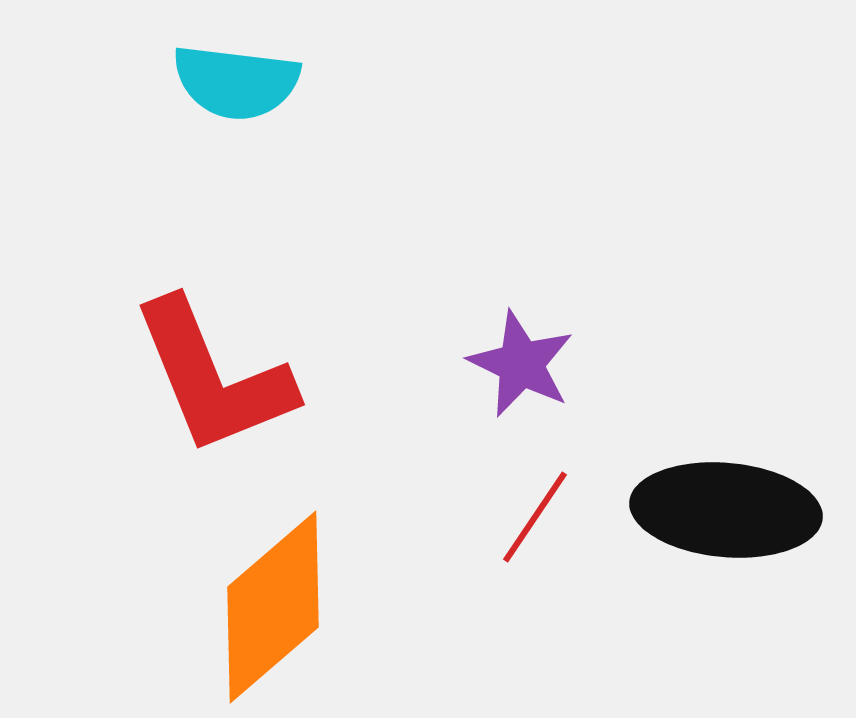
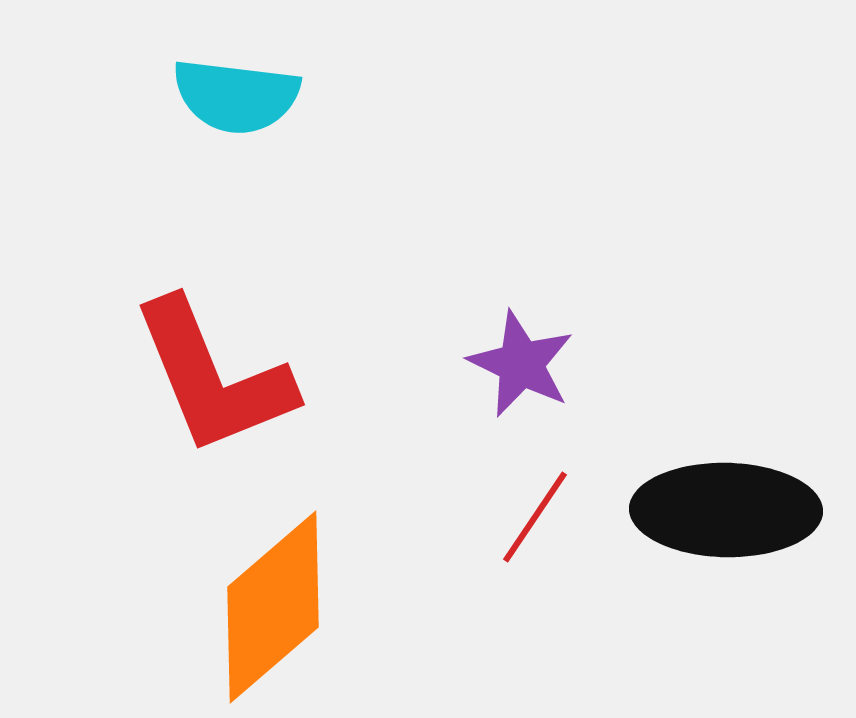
cyan semicircle: moved 14 px down
black ellipse: rotated 4 degrees counterclockwise
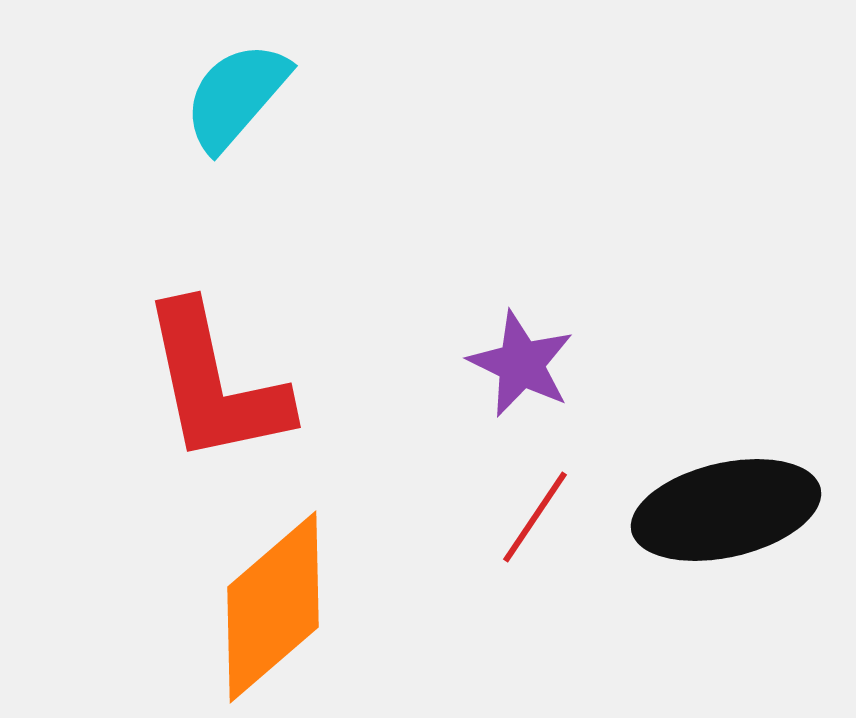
cyan semicircle: rotated 124 degrees clockwise
red L-shape: moved 2 px right, 7 px down; rotated 10 degrees clockwise
black ellipse: rotated 14 degrees counterclockwise
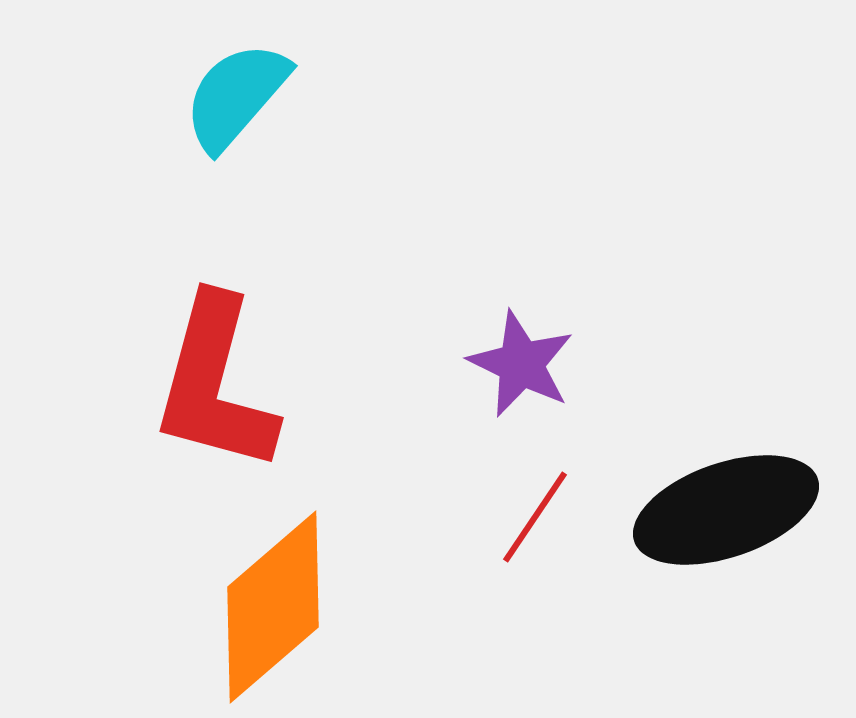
red L-shape: rotated 27 degrees clockwise
black ellipse: rotated 6 degrees counterclockwise
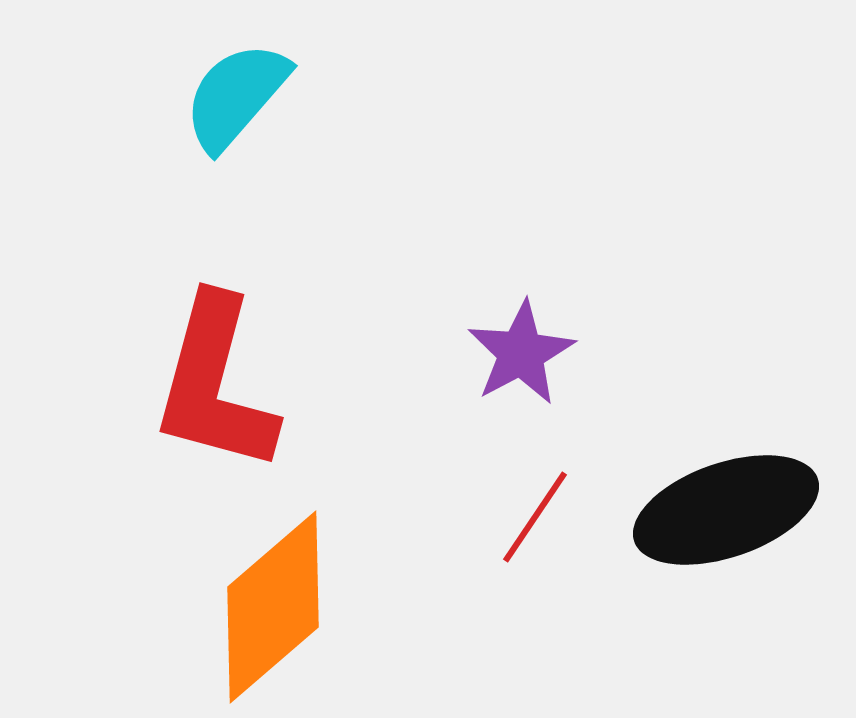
purple star: moved 11 px up; rotated 18 degrees clockwise
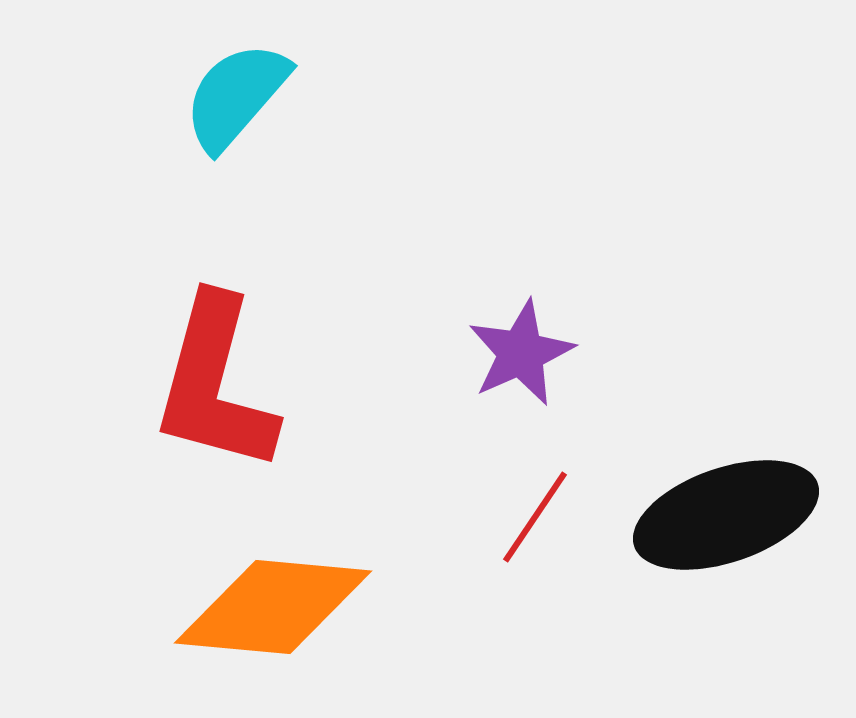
purple star: rotated 4 degrees clockwise
black ellipse: moved 5 px down
orange diamond: rotated 46 degrees clockwise
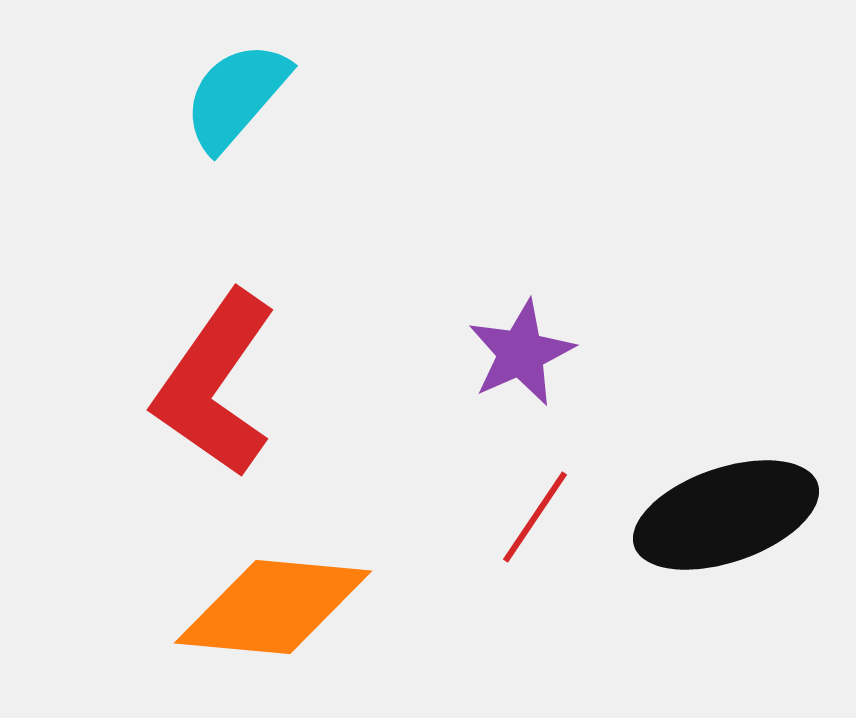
red L-shape: rotated 20 degrees clockwise
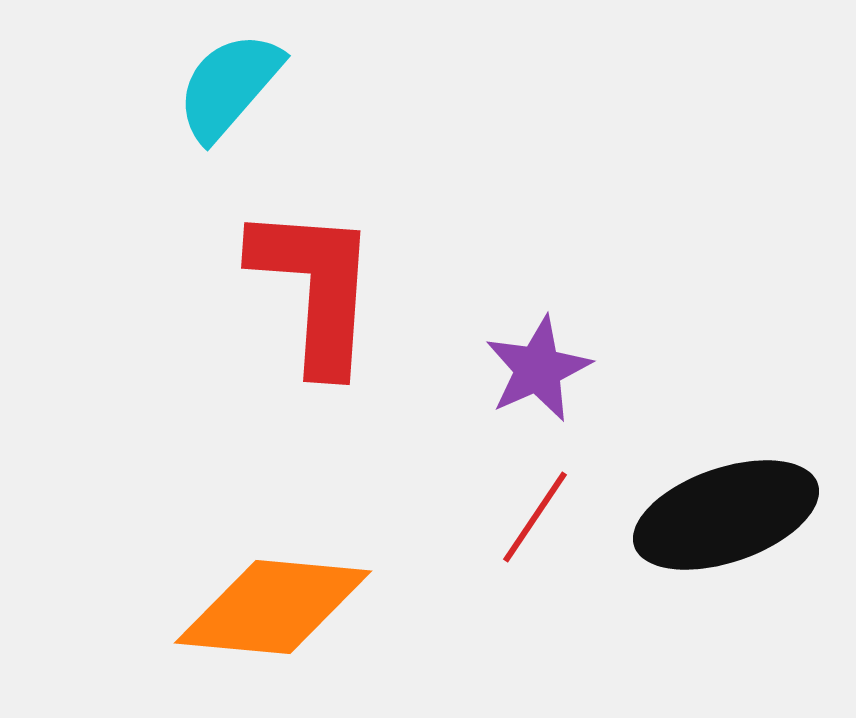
cyan semicircle: moved 7 px left, 10 px up
purple star: moved 17 px right, 16 px down
red L-shape: moved 100 px right, 96 px up; rotated 149 degrees clockwise
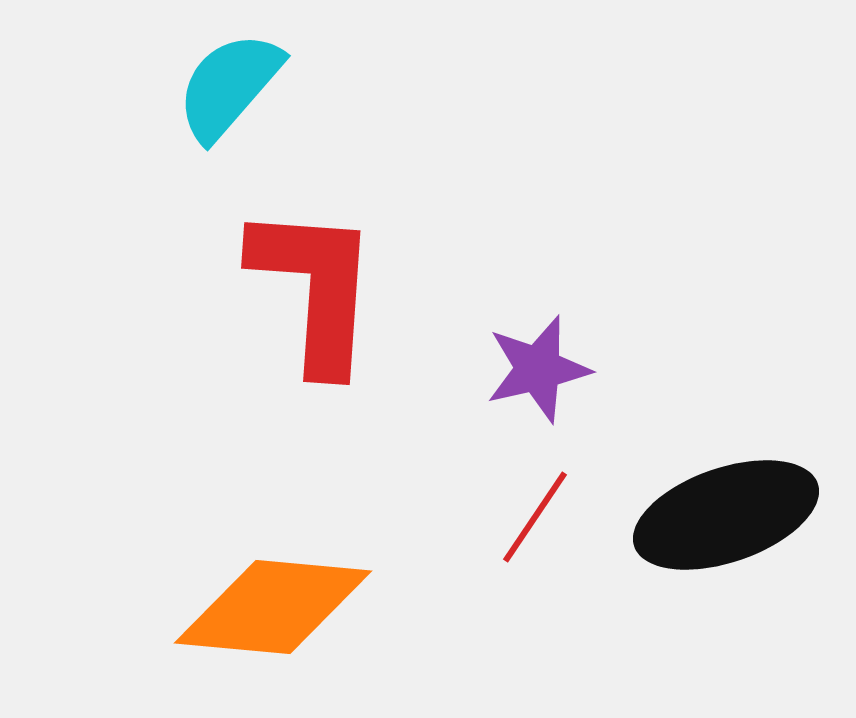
purple star: rotated 11 degrees clockwise
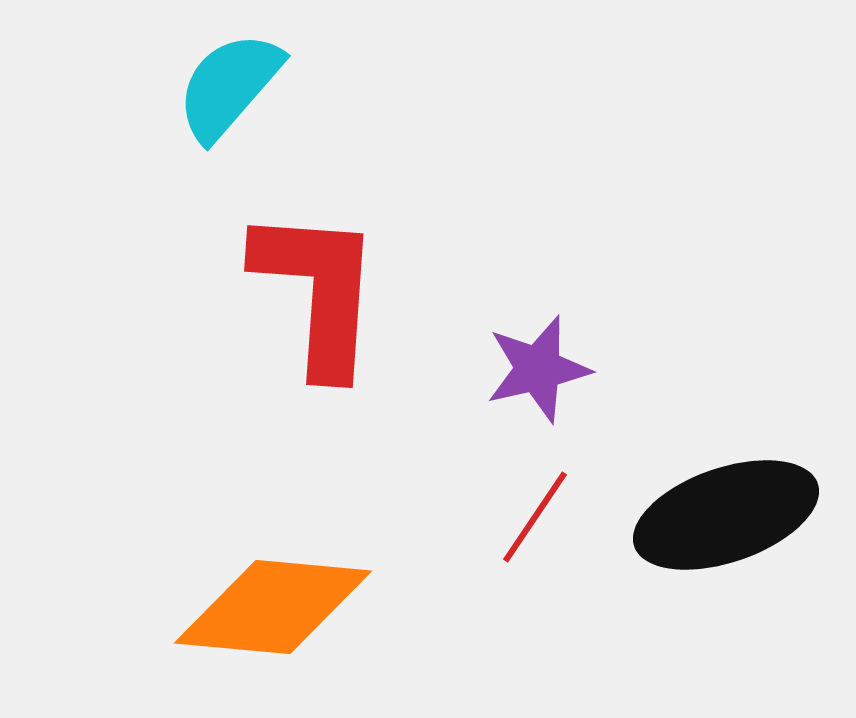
red L-shape: moved 3 px right, 3 px down
